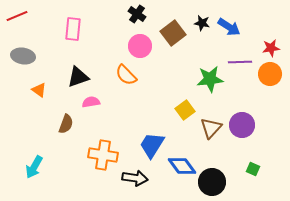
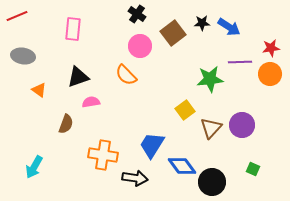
black star: rotated 14 degrees counterclockwise
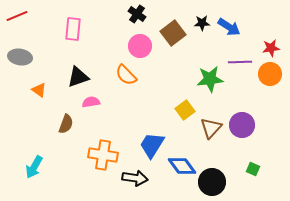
gray ellipse: moved 3 px left, 1 px down
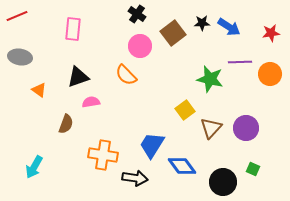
red star: moved 15 px up
green star: rotated 20 degrees clockwise
purple circle: moved 4 px right, 3 px down
black circle: moved 11 px right
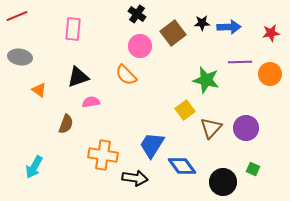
blue arrow: rotated 35 degrees counterclockwise
green star: moved 4 px left, 1 px down
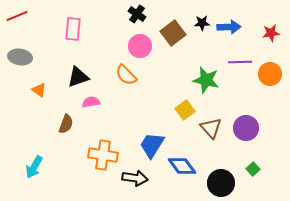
brown triangle: rotated 25 degrees counterclockwise
green square: rotated 24 degrees clockwise
black circle: moved 2 px left, 1 px down
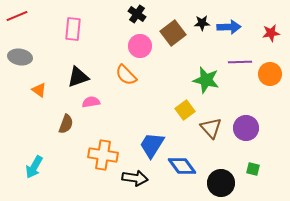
green square: rotated 32 degrees counterclockwise
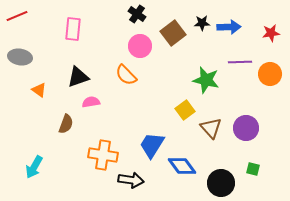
black arrow: moved 4 px left, 2 px down
